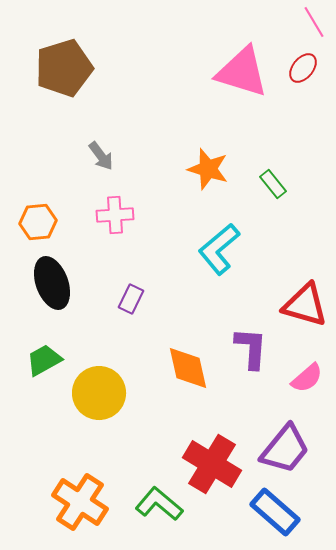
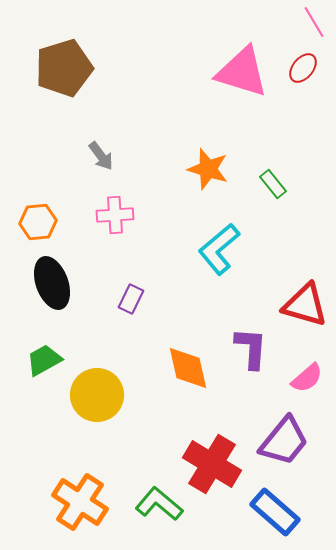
yellow circle: moved 2 px left, 2 px down
purple trapezoid: moved 1 px left, 8 px up
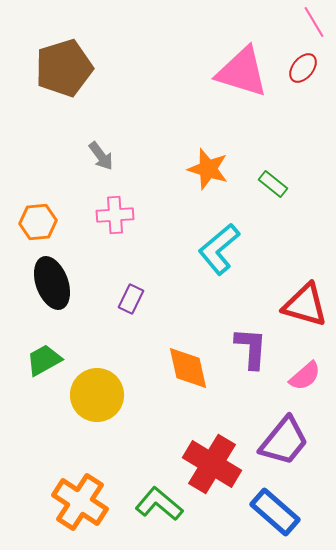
green rectangle: rotated 12 degrees counterclockwise
pink semicircle: moved 2 px left, 2 px up
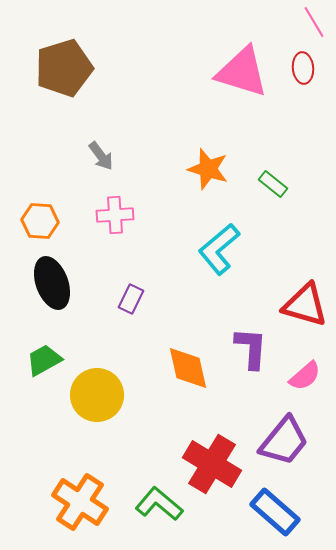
red ellipse: rotated 44 degrees counterclockwise
orange hexagon: moved 2 px right, 1 px up; rotated 9 degrees clockwise
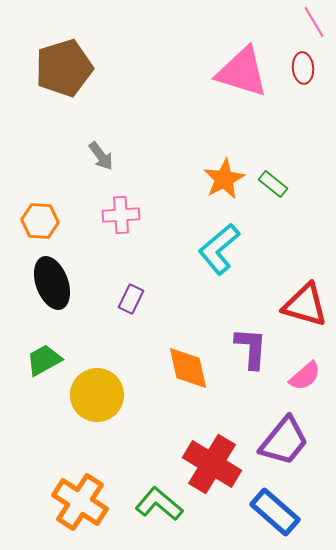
orange star: moved 16 px right, 10 px down; rotated 27 degrees clockwise
pink cross: moved 6 px right
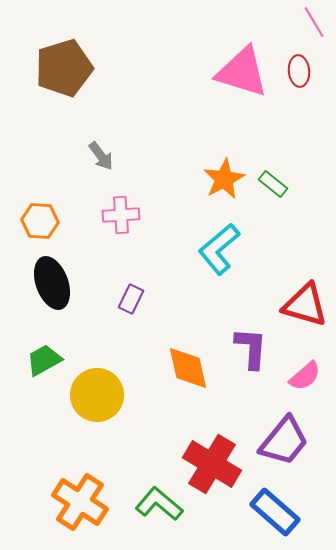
red ellipse: moved 4 px left, 3 px down
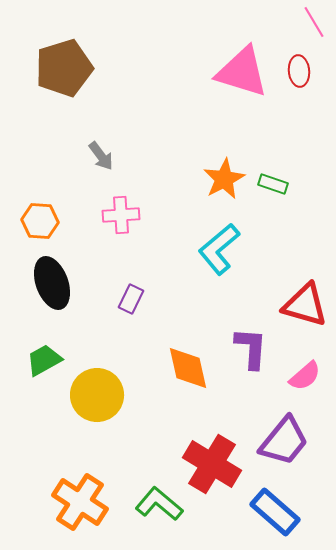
green rectangle: rotated 20 degrees counterclockwise
